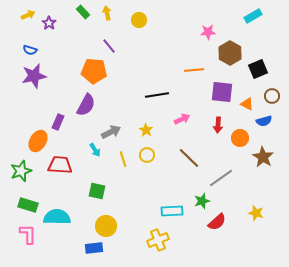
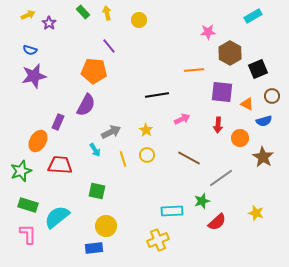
brown line at (189, 158): rotated 15 degrees counterclockwise
cyan semicircle at (57, 217): rotated 40 degrees counterclockwise
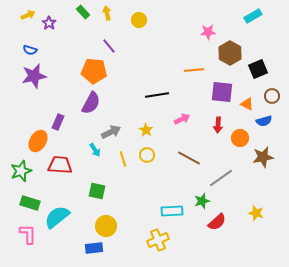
purple semicircle at (86, 105): moved 5 px right, 2 px up
brown star at (263, 157): rotated 30 degrees clockwise
green rectangle at (28, 205): moved 2 px right, 2 px up
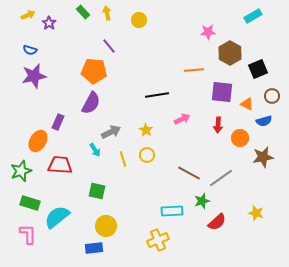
brown line at (189, 158): moved 15 px down
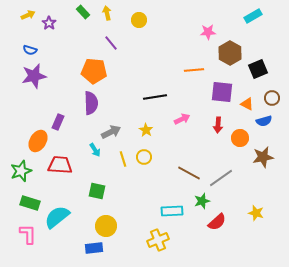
purple line at (109, 46): moved 2 px right, 3 px up
black line at (157, 95): moved 2 px left, 2 px down
brown circle at (272, 96): moved 2 px down
purple semicircle at (91, 103): rotated 30 degrees counterclockwise
yellow circle at (147, 155): moved 3 px left, 2 px down
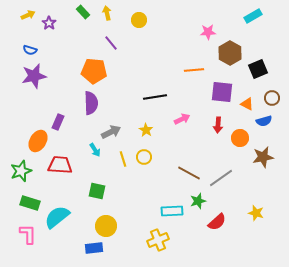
green star at (202, 201): moved 4 px left
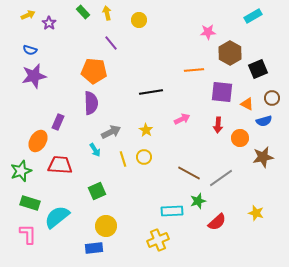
black line at (155, 97): moved 4 px left, 5 px up
green square at (97, 191): rotated 36 degrees counterclockwise
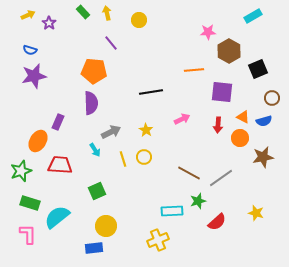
brown hexagon at (230, 53): moved 1 px left, 2 px up
orange triangle at (247, 104): moved 4 px left, 13 px down
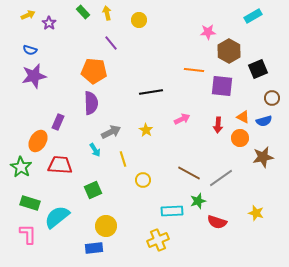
orange line at (194, 70): rotated 12 degrees clockwise
purple square at (222, 92): moved 6 px up
yellow circle at (144, 157): moved 1 px left, 23 px down
green star at (21, 171): moved 4 px up; rotated 20 degrees counterclockwise
green square at (97, 191): moved 4 px left, 1 px up
red semicircle at (217, 222): rotated 60 degrees clockwise
